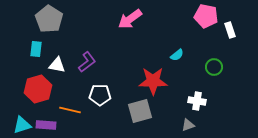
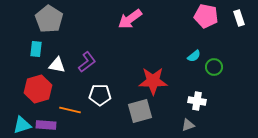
white rectangle: moved 9 px right, 12 px up
cyan semicircle: moved 17 px right, 1 px down
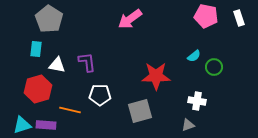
purple L-shape: rotated 60 degrees counterclockwise
red star: moved 3 px right, 5 px up
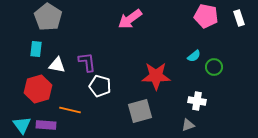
gray pentagon: moved 1 px left, 2 px up
white pentagon: moved 9 px up; rotated 15 degrees clockwise
cyan triangle: rotated 48 degrees counterclockwise
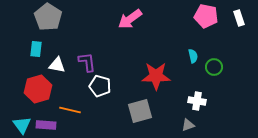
cyan semicircle: moved 1 px left; rotated 64 degrees counterclockwise
